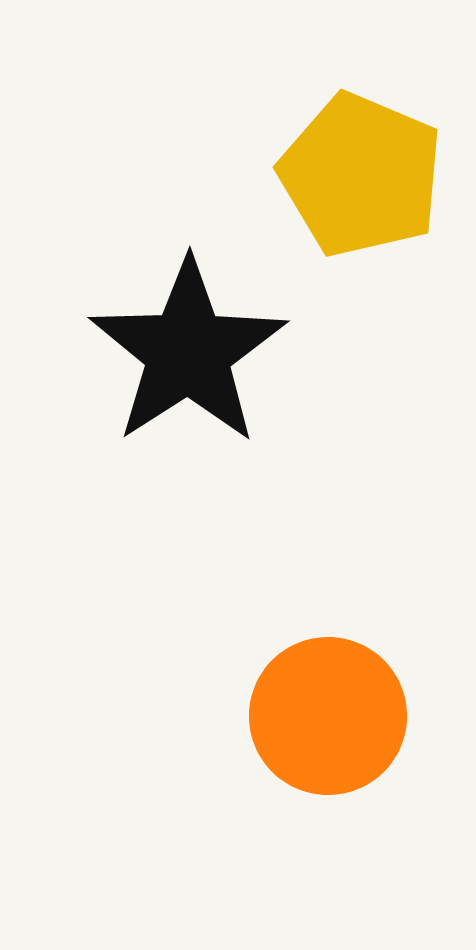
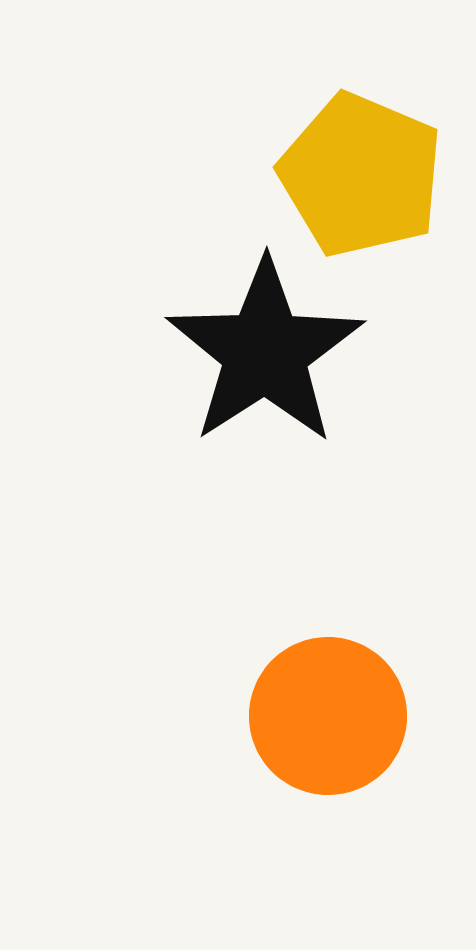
black star: moved 77 px right
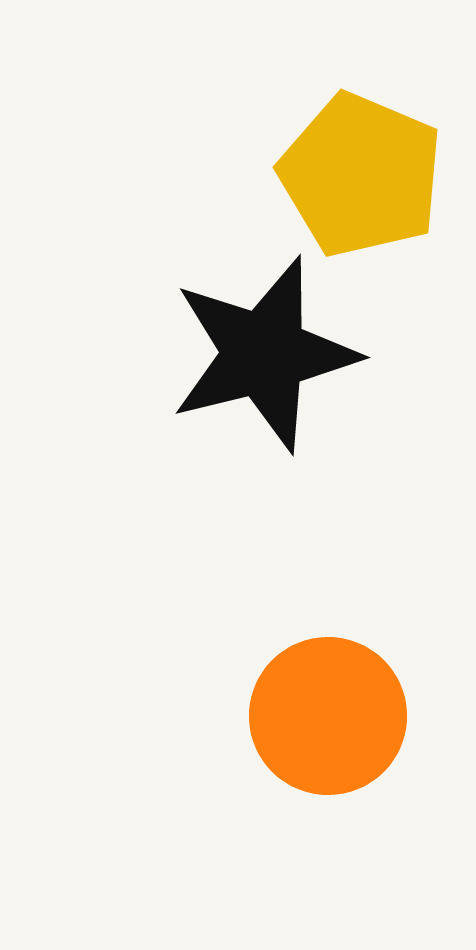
black star: moved 1 px left, 2 px down; rotated 19 degrees clockwise
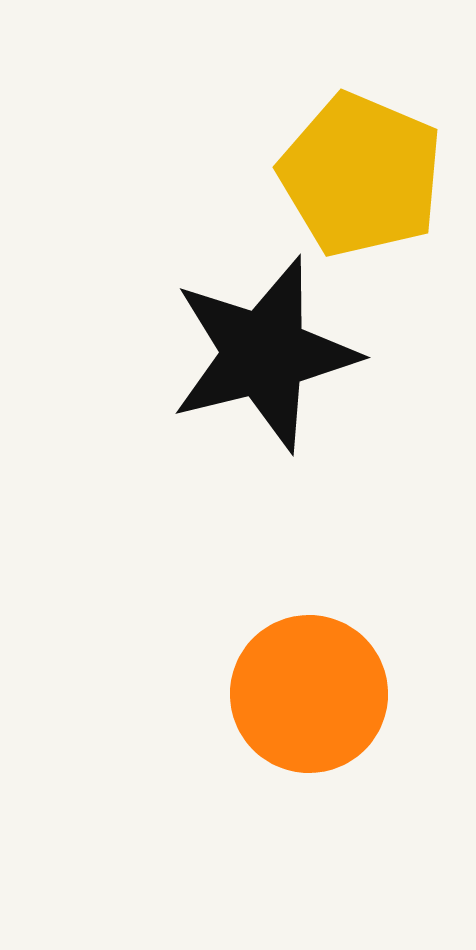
orange circle: moved 19 px left, 22 px up
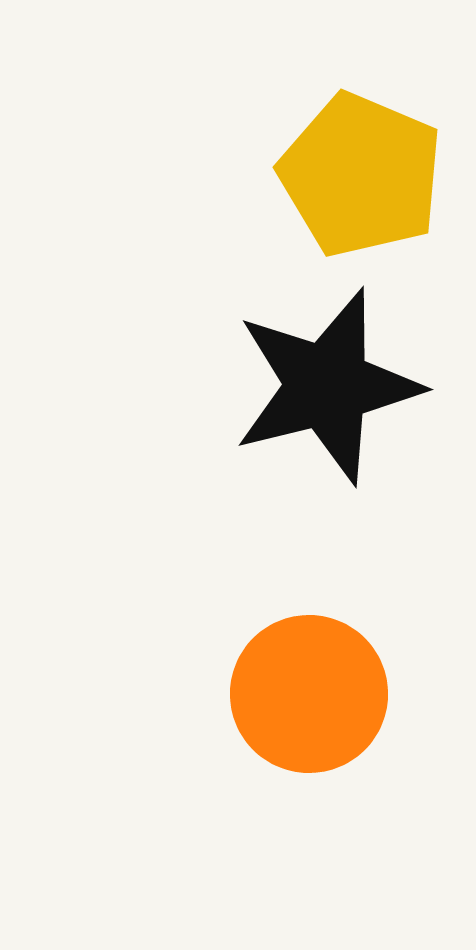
black star: moved 63 px right, 32 px down
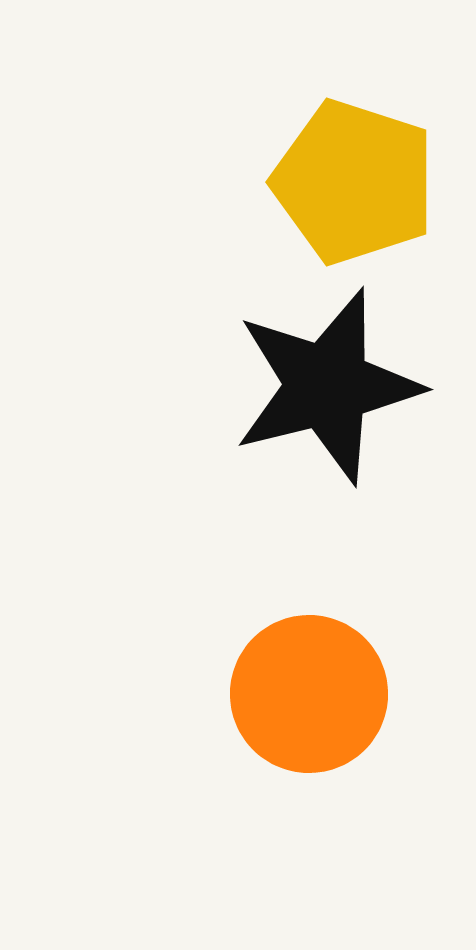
yellow pentagon: moved 7 px left, 7 px down; rotated 5 degrees counterclockwise
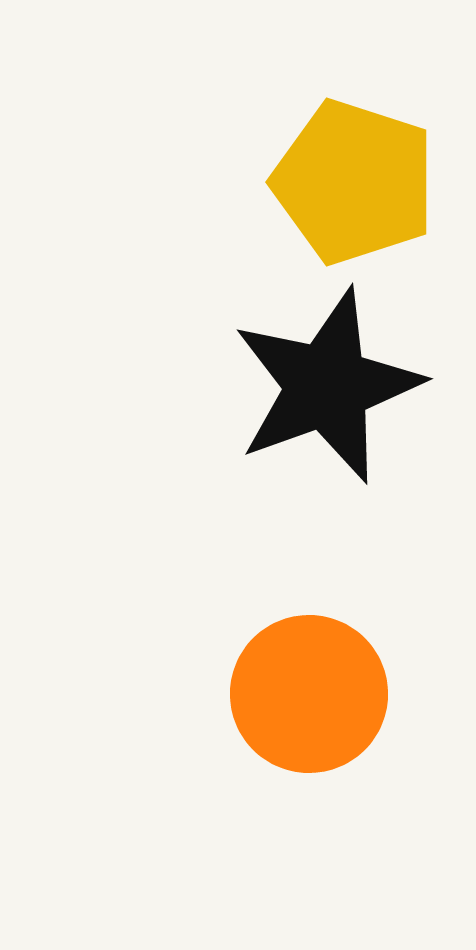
black star: rotated 6 degrees counterclockwise
